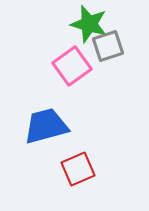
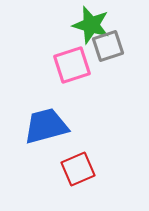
green star: moved 2 px right, 1 px down
pink square: moved 1 px up; rotated 18 degrees clockwise
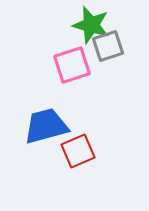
red square: moved 18 px up
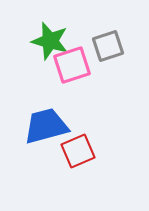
green star: moved 41 px left, 16 px down
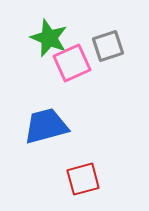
green star: moved 1 px left, 3 px up; rotated 6 degrees clockwise
pink square: moved 2 px up; rotated 6 degrees counterclockwise
red square: moved 5 px right, 28 px down; rotated 8 degrees clockwise
